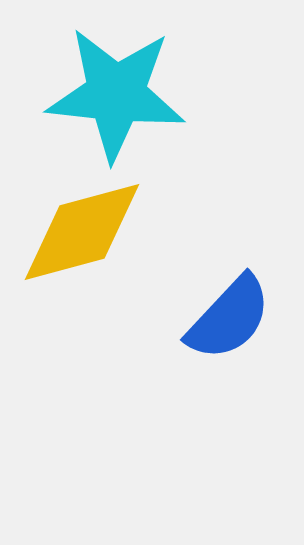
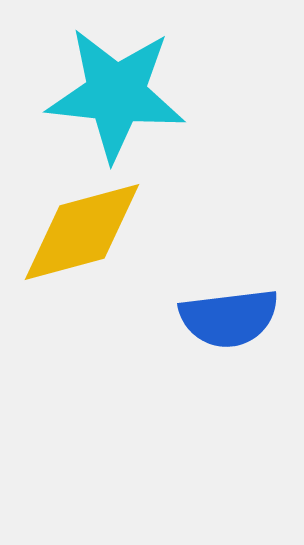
blue semicircle: rotated 40 degrees clockwise
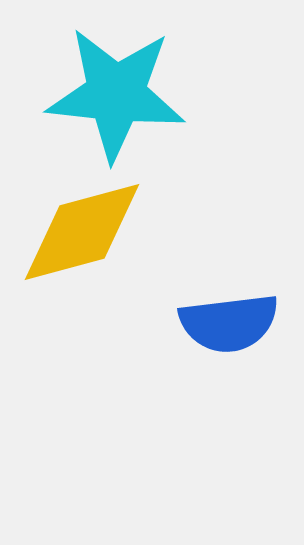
blue semicircle: moved 5 px down
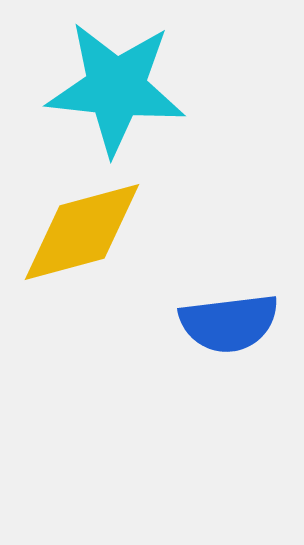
cyan star: moved 6 px up
